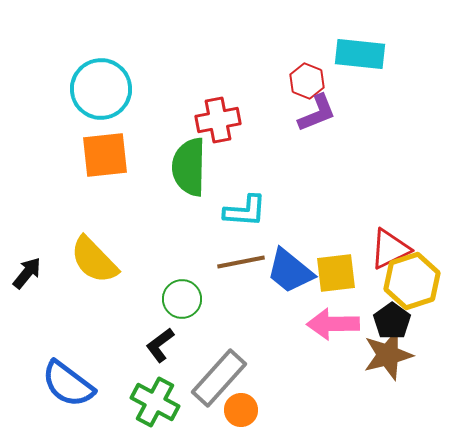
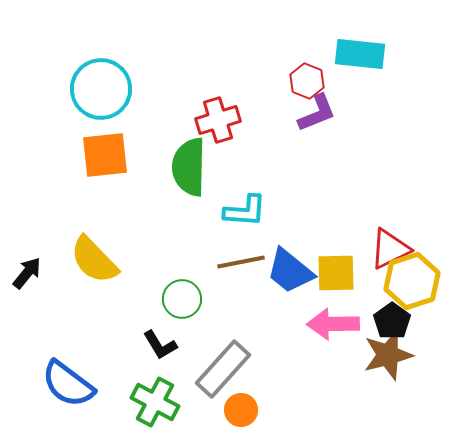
red cross: rotated 6 degrees counterclockwise
yellow square: rotated 6 degrees clockwise
black L-shape: rotated 84 degrees counterclockwise
gray rectangle: moved 4 px right, 9 px up
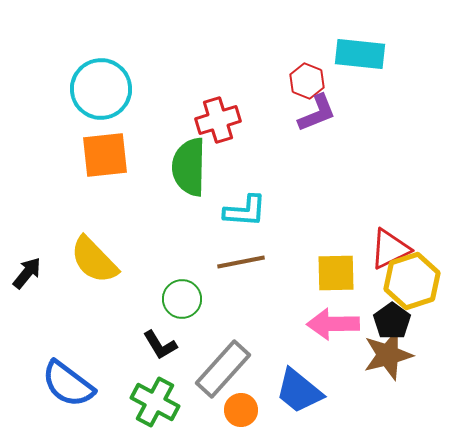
blue trapezoid: moved 9 px right, 120 px down
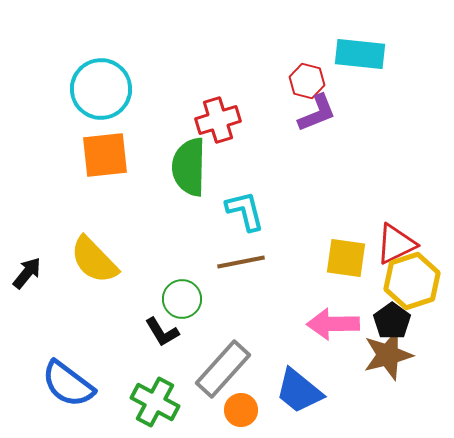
red hexagon: rotated 8 degrees counterclockwise
cyan L-shape: rotated 108 degrees counterclockwise
red triangle: moved 6 px right, 5 px up
yellow square: moved 10 px right, 15 px up; rotated 9 degrees clockwise
black L-shape: moved 2 px right, 13 px up
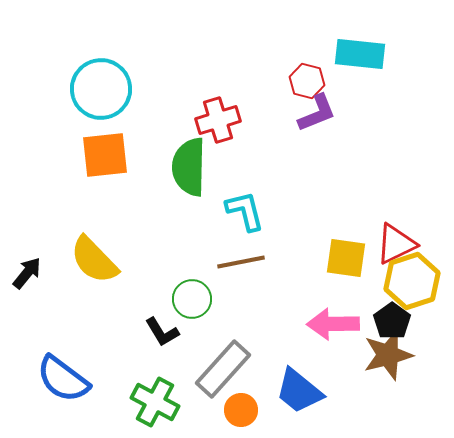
green circle: moved 10 px right
blue semicircle: moved 5 px left, 5 px up
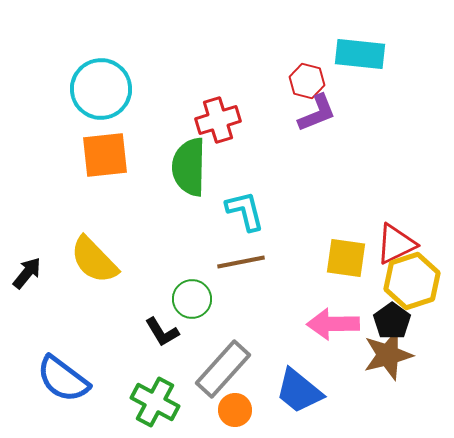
orange circle: moved 6 px left
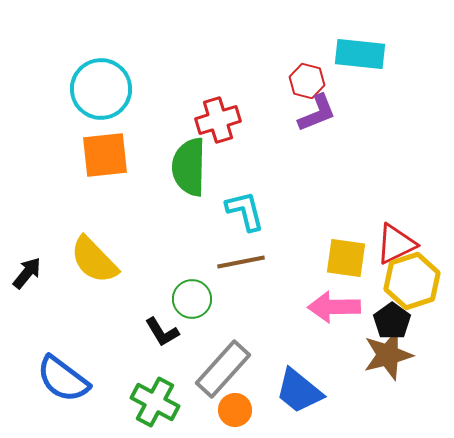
pink arrow: moved 1 px right, 17 px up
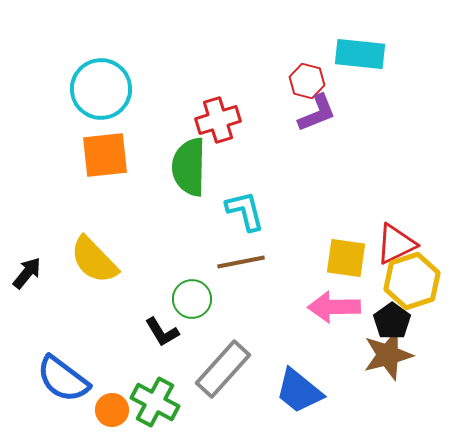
orange circle: moved 123 px left
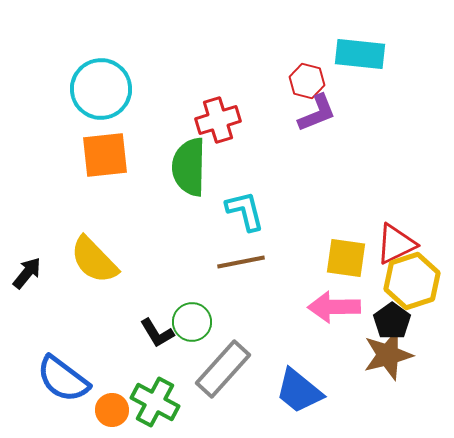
green circle: moved 23 px down
black L-shape: moved 5 px left, 1 px down
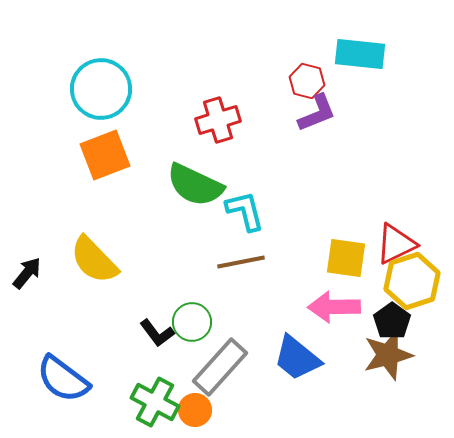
orange square: rotated 15 degrees counterclockwise
green semicircle: moved 6 px right, 18 px down; rotated 66 degrees counterclockwise
black L-shape: rotated 6 degrees counterclockwise
gray rectangle: moved 3 px left, 2 px up
blue trapezoid: moved 2 px left, 33 px up
orange circle: moved 83 px right
